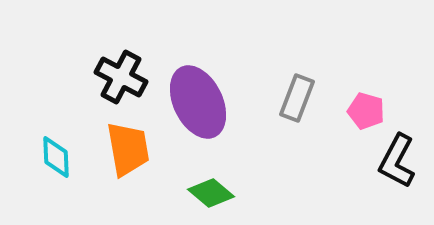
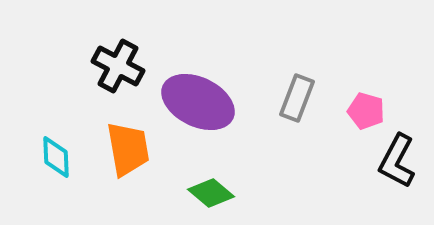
black cross: moved 3 px left, 11 px up
purple ellipse: rotated 38 degrees counterclockwise
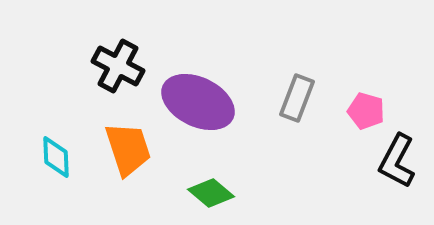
orange trapezoid: rotated 8 degrees counterclockwise
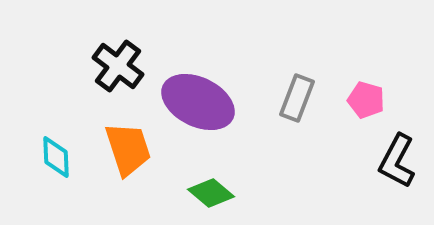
black cross: rotated 9 degrees clockwise
pink pentagon: moved 11 px up
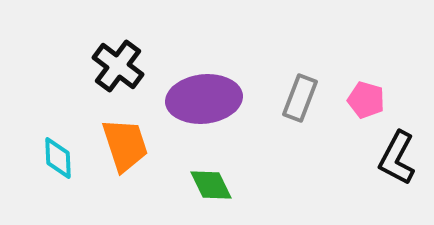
gray rectangle: moved 3 px right
purple ellipse: moved 6 px right, 3 px up; rotated 32 degrees counterclockwise
orange trapezoid: moved 3 px left, 4 px up
cyan diamond: moved 2 px right, 1 px down
black L-shape: moved 3 px up
green diamond: moved 8 px up; rotated 24 degrees clockwise
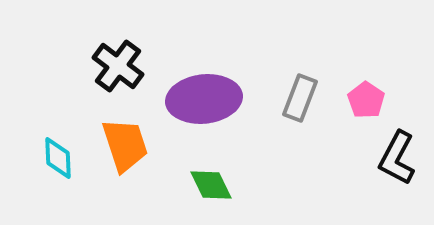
pink pentagon: rotated 18 degrees clockwise
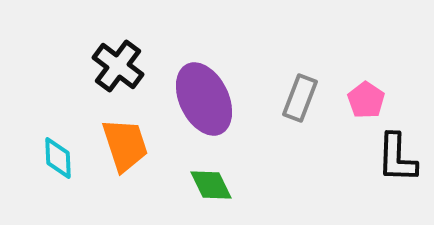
purple ellipse: rotated 70 degrees clockwise
black L-shape: rotated 26 degrees counterclockwise
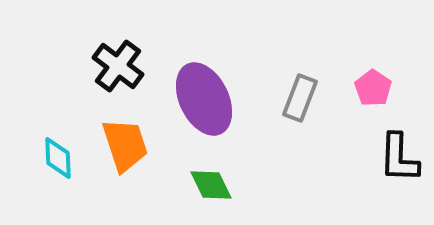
pink pentagon: moved 7 px right, 12 px up
black L-shape: moved 2 px right
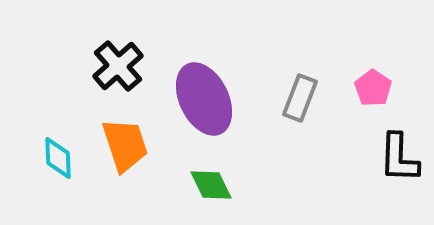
black cross: rotated 12 degrees clockwise
